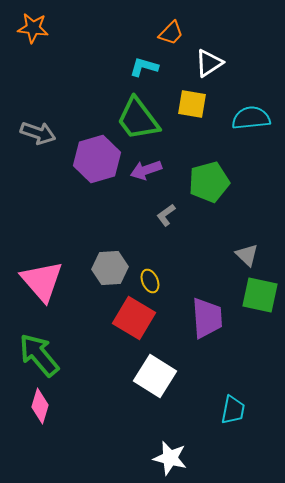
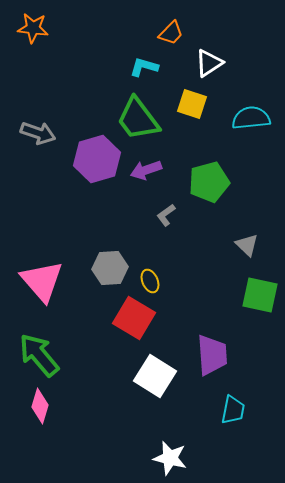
yellow square: rotated 8 degrees clockwise
gray triangle: moved 10 px up
purple trapezoid: moved 5 px right, 37 px down
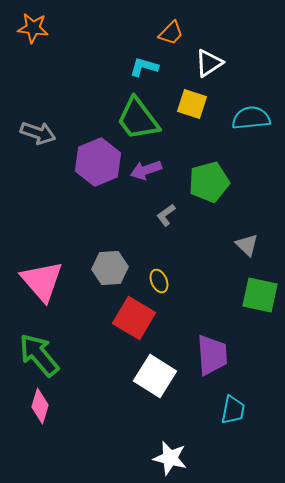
purple hexagon: moved 1 px right, 3 px down; rotated 6 degrees counterclockwise
yellow ellipse: moved 9 px right
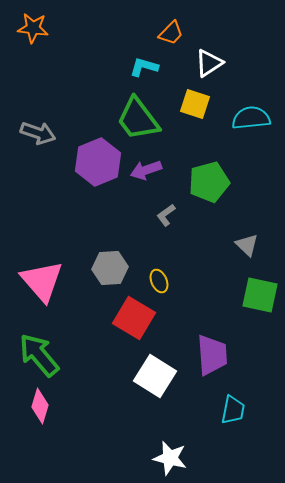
yellow square: moved 3 px right
